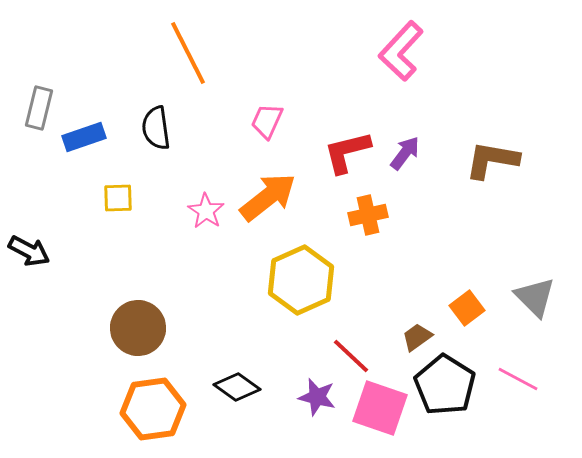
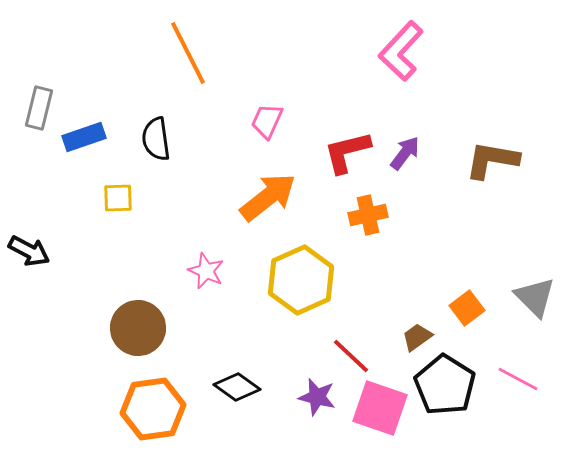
black semicircle: moved 11 px down
pink star: moved 60 px down; rotated 9 degrees counterclockwise
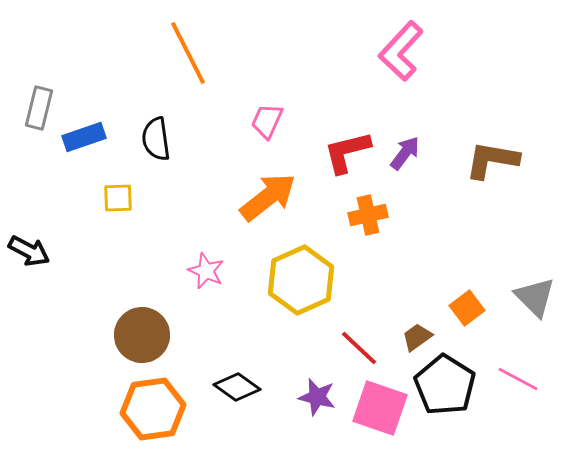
brown circle: moved 4 px right, 7 px down
red line: moved 8 px right, 8 px up
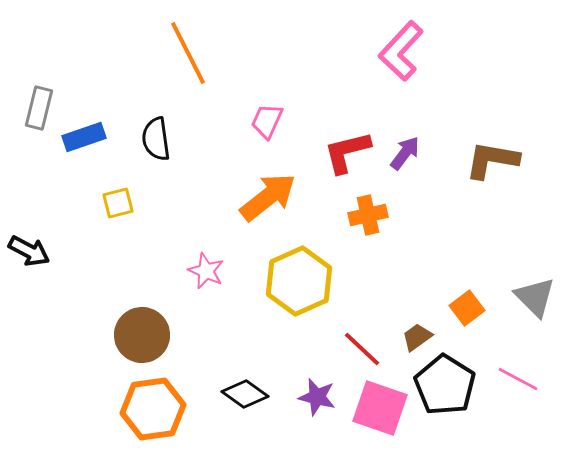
yellow square: moved 5 px down; rotated 12 degrees counterclockwise
yellow hexagon: moved 2 px left, 1 px down
red line: moved 3 px right, 1 px down
black diamond: moved 8 px right, 7 px down
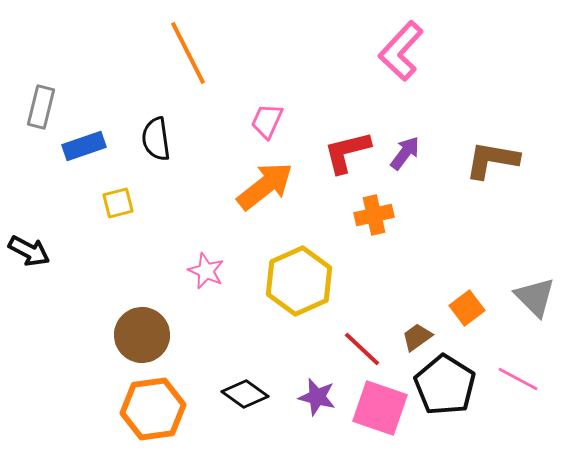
gray rectangle: moved 2 px right, 1 px up
blue rectangle: moved 9 px down
orange arrow: moved 3 px left, 11 px up
orange cross: moved 6 px right
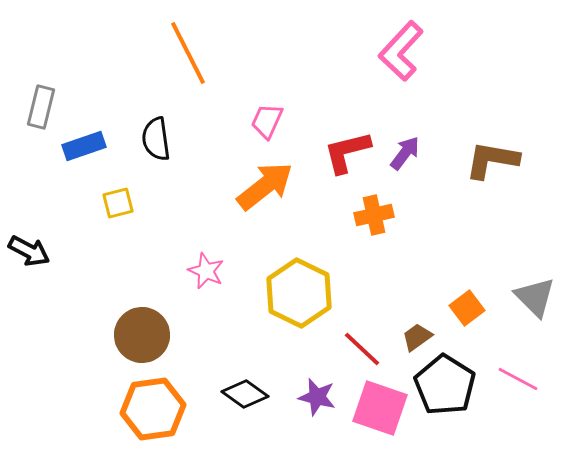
yellow hexagon: moved 12 px down; rotated 10 degrees counterclockwise
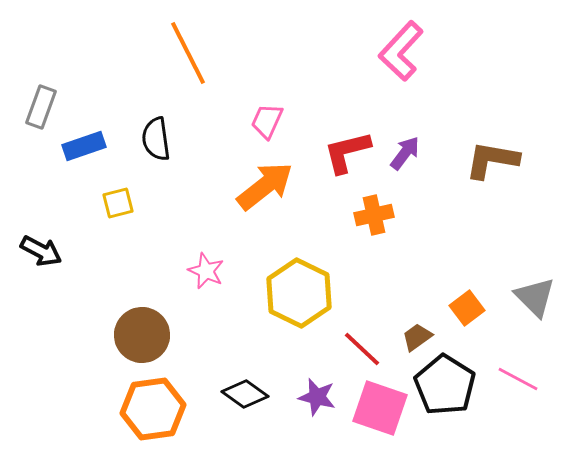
gray rectangle: rotated 6 degrees clockwise
black arrow: moved 12 px right
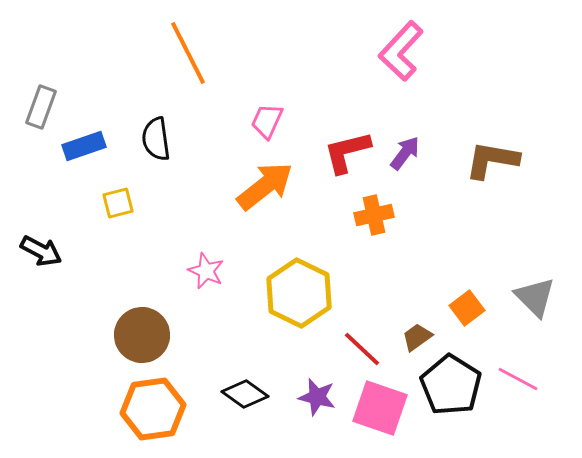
black pentagon: moved 6 px right
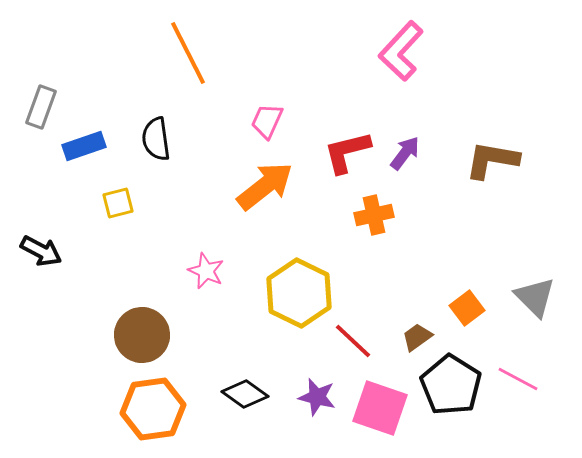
red line: moved 9 px left, 8 px up
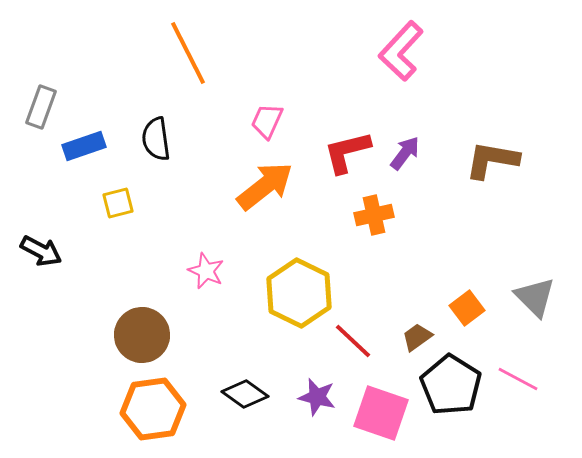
pink square: moved 1 px right, 5 px down
